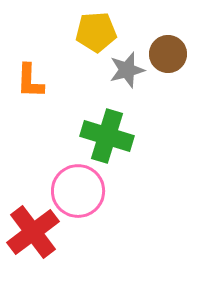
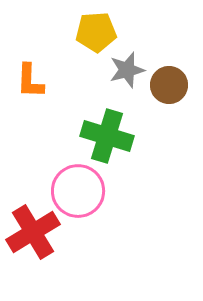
brown circle: moved 1 px right, 31 px down
red cross: rotated 6 degrees clockwise
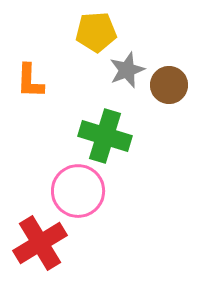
gray star: rotated 6 degrees counterclockwise
green cross: moved 2 px left
red cross: moved 7 px right, 11 px down
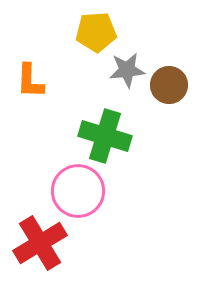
gray star: rotated 15 degrees clockwise
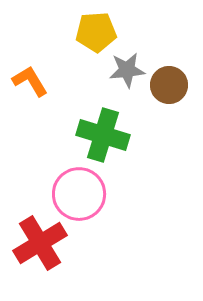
orange L-shape: rotated 147 degrees clockwise
green cross: moved 2 px left, 1 px up
pink circle: moved 1 px right, 3 px down
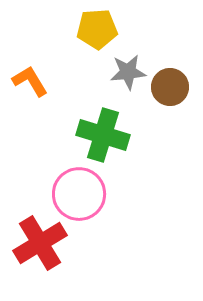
yellow pentagon: moved 1 px right, 3 px up
gray star: moved 1 px right, 2 px down
brown circle: moved 1 px right, 2 px down
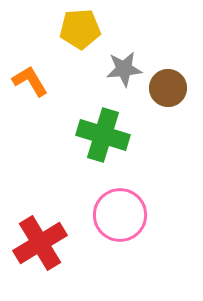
yellow pentagon: moved 17 px left
gray star: moved 4 px left, 3 px up
brown circle: moved 2 px left, 1 px down
pink circle: moved 41 px right, 21 px down
